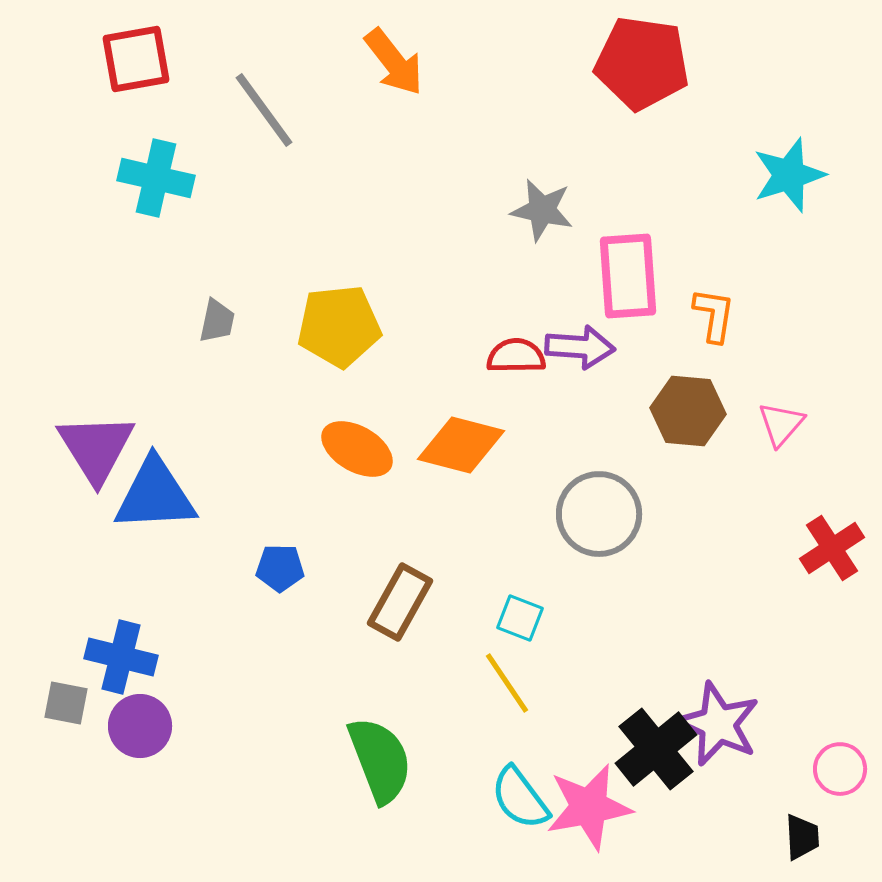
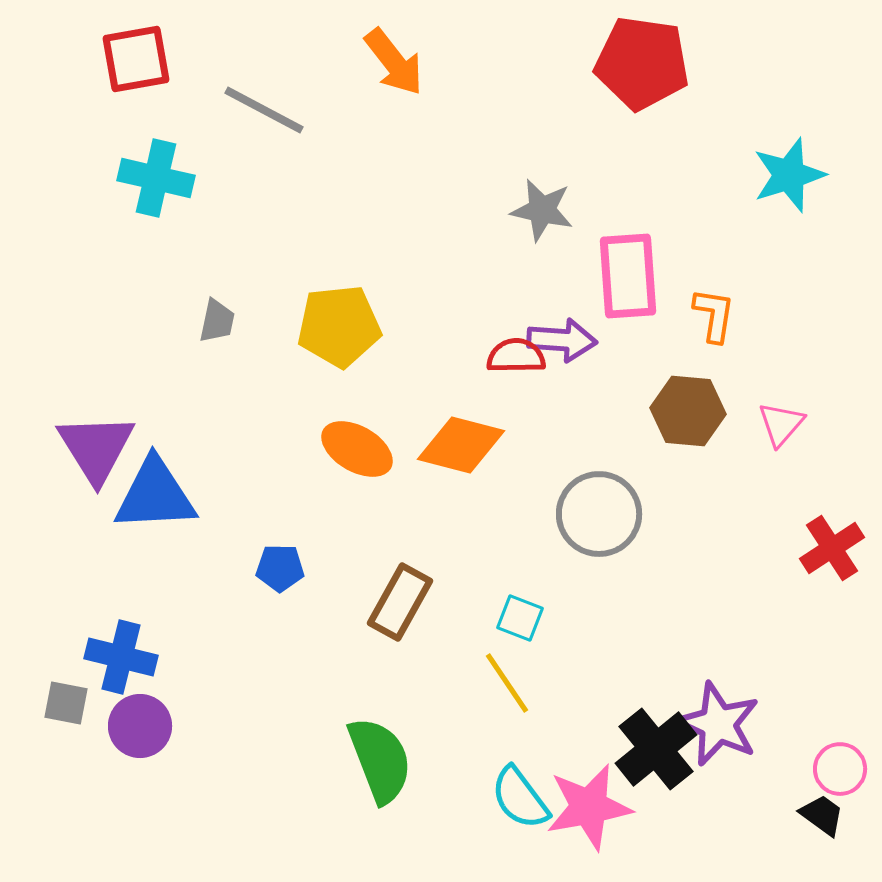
gray line: rotated 26 degrees counterclockwise
purple arrow: moved 18 px left, 7 px up
black trapezoid: moved 20 px right, 22 px up; rotated 51 degrees counterclockwise
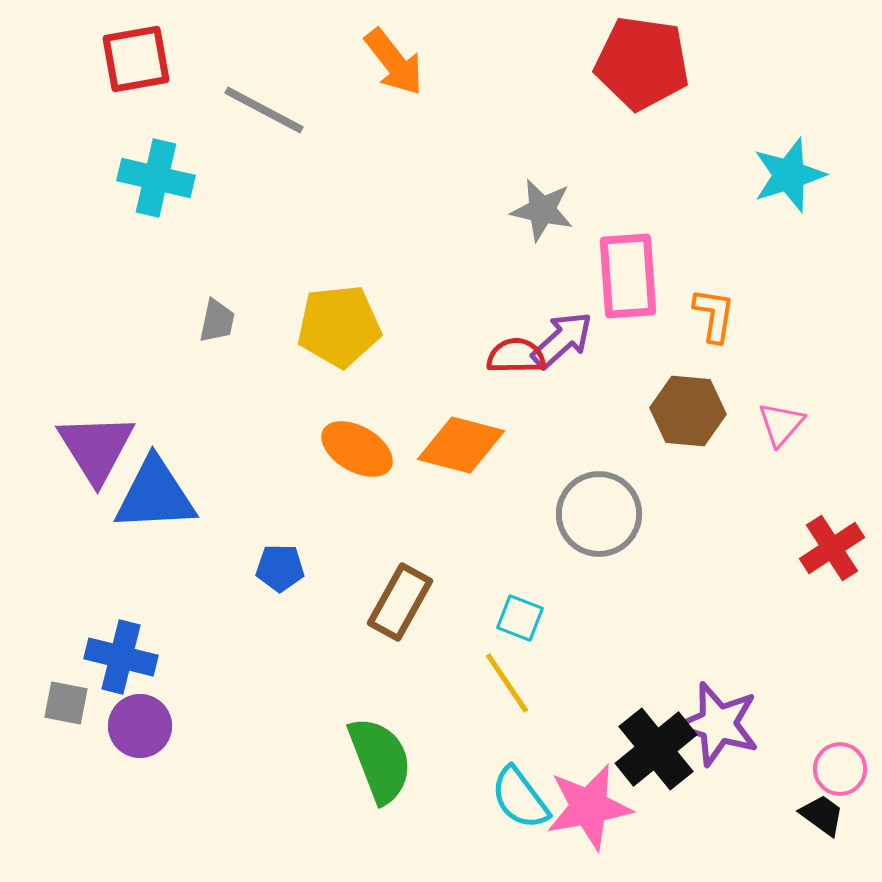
purple arrow: rotated 46 degrees counterclockwise
purple star: rotated 8 degrees counterclockwise
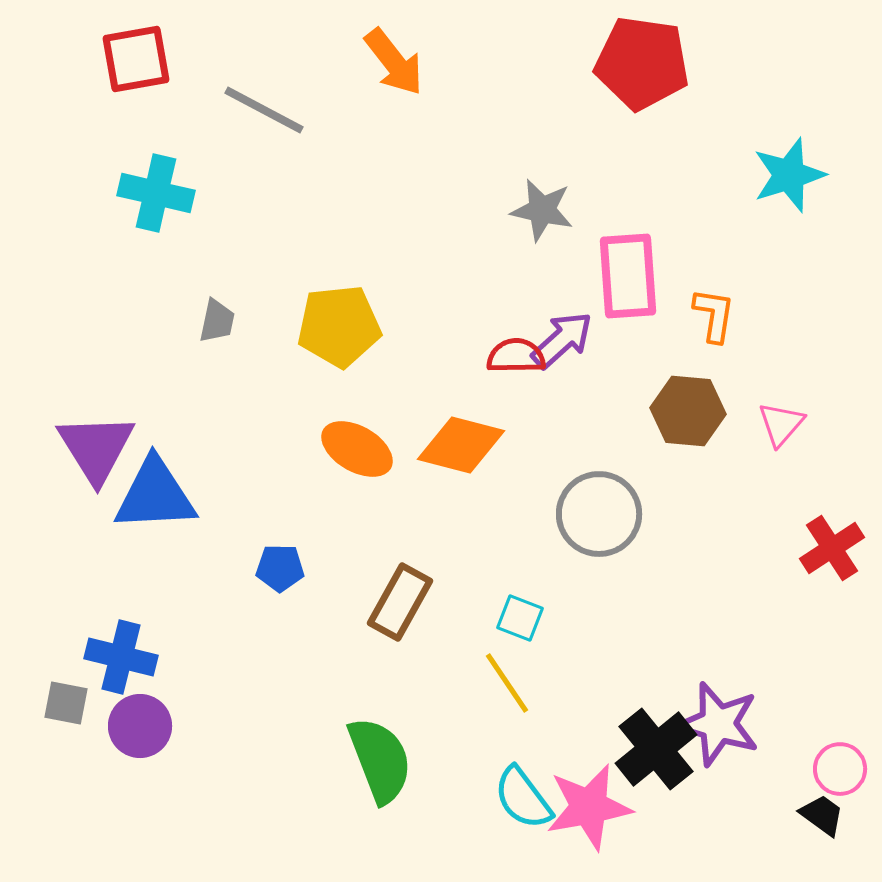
cyan cross: moved 15 px down
cyan semicircle: moved 3 px right
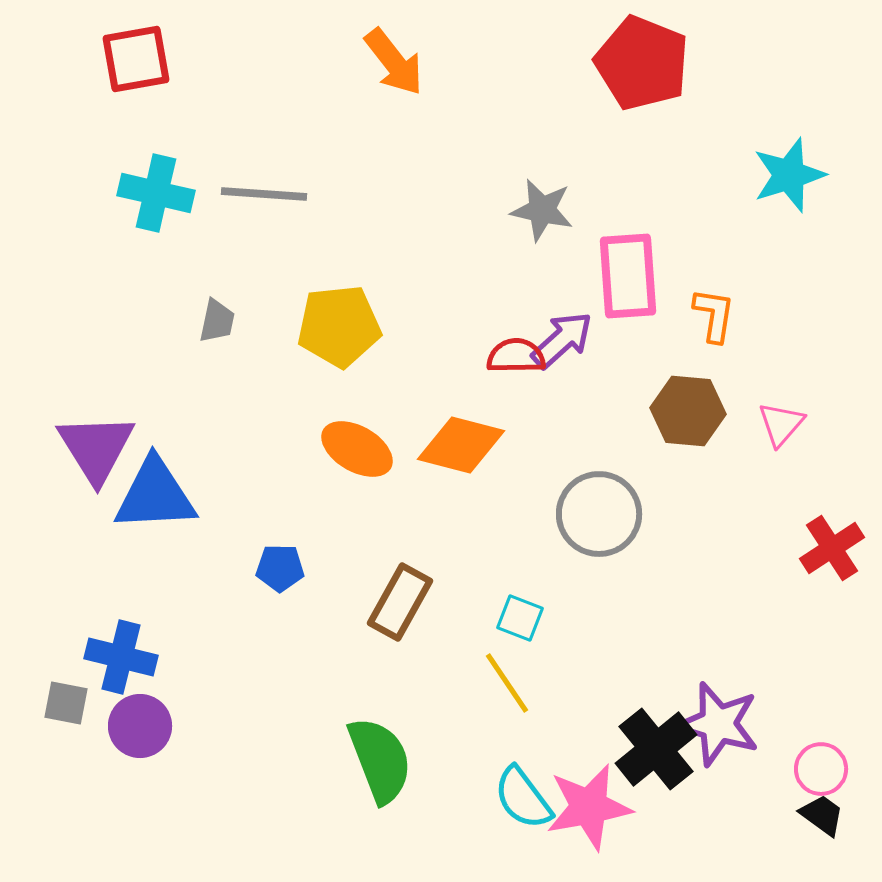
red pentagon: rotated 14 degrees clockwise
gray line: moved 84 px down; rotated 24 degrees counterclockwise
pink circle: moved 19 px left
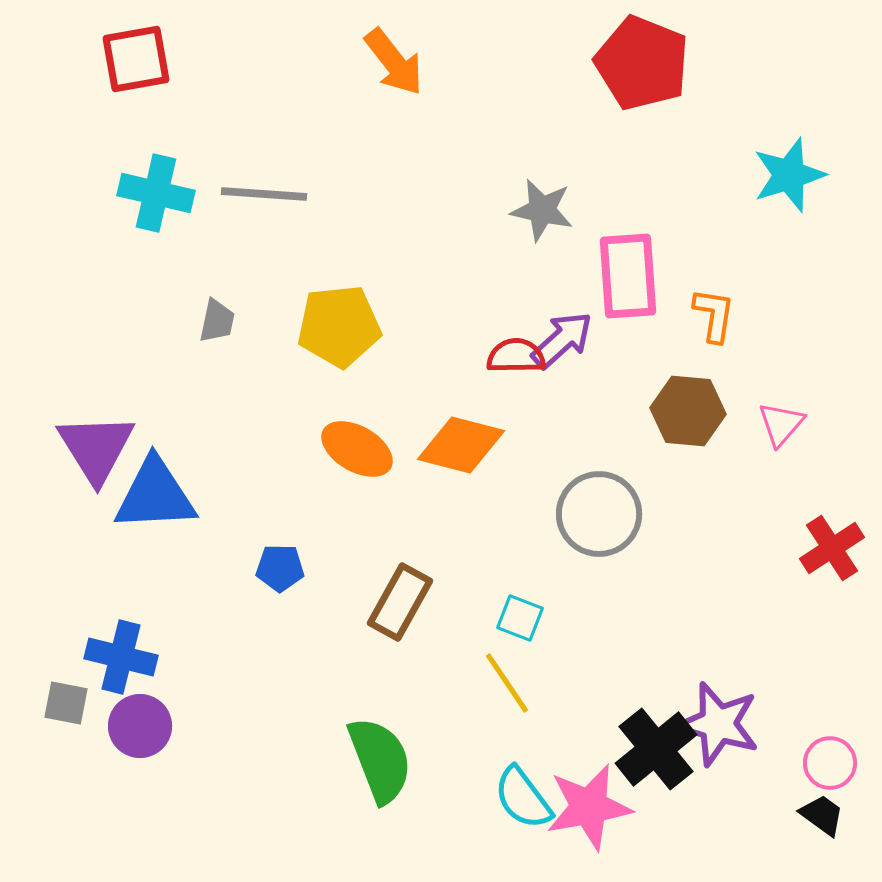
pink circle: moved 9 px right, 6 px up
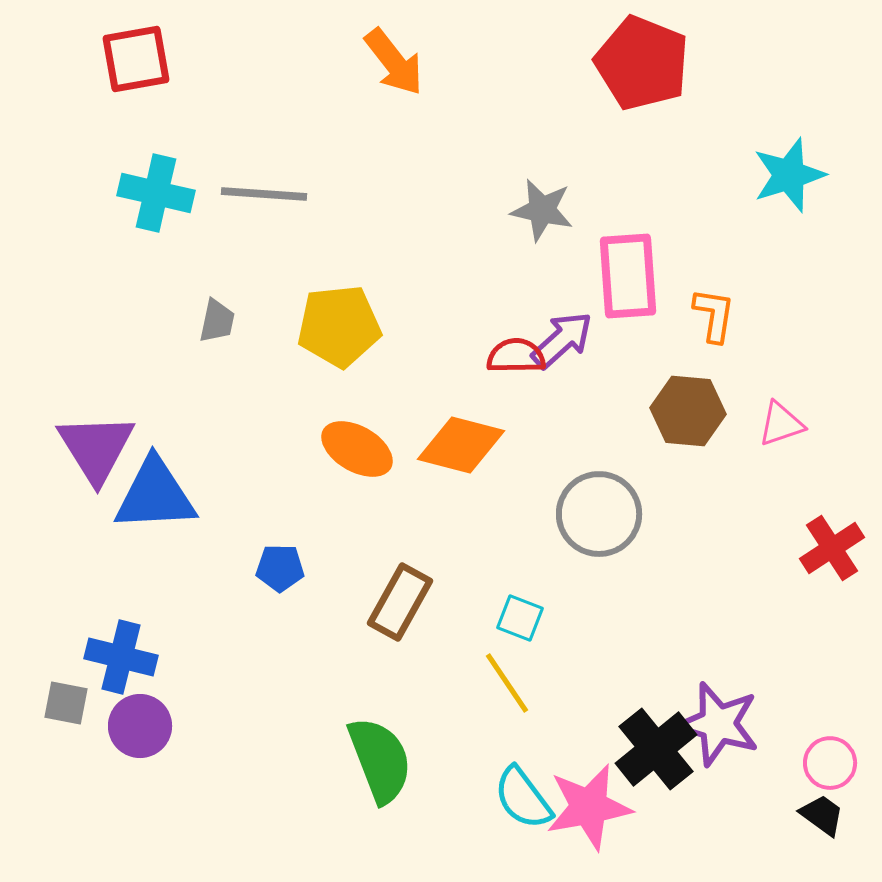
pink triangle: rotated 30 degrees clockwise
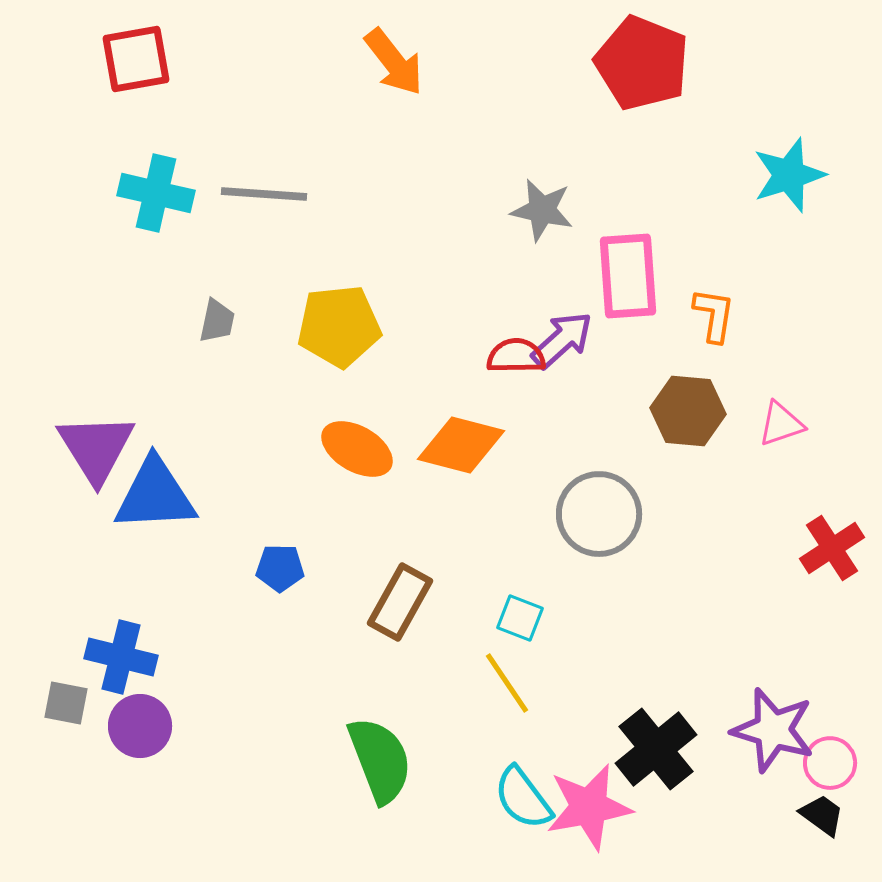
purple star: moved 55 px right, 6 px down
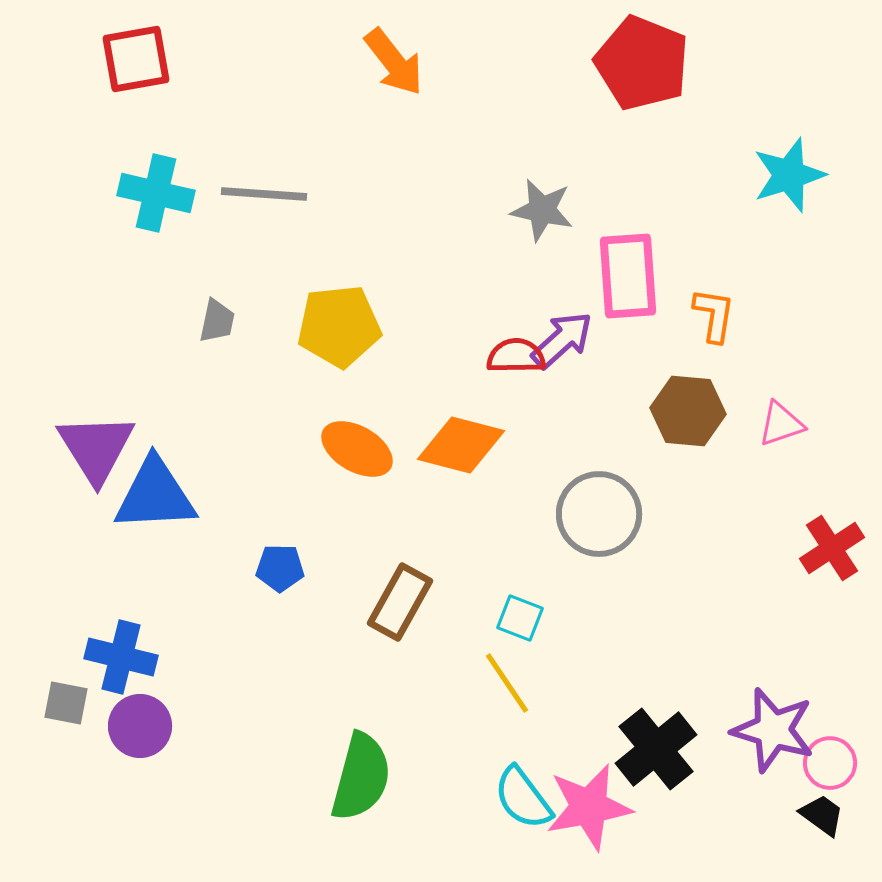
green semicircle: moved 19 px left, 17 px down; rotated 36 degrees clockwise
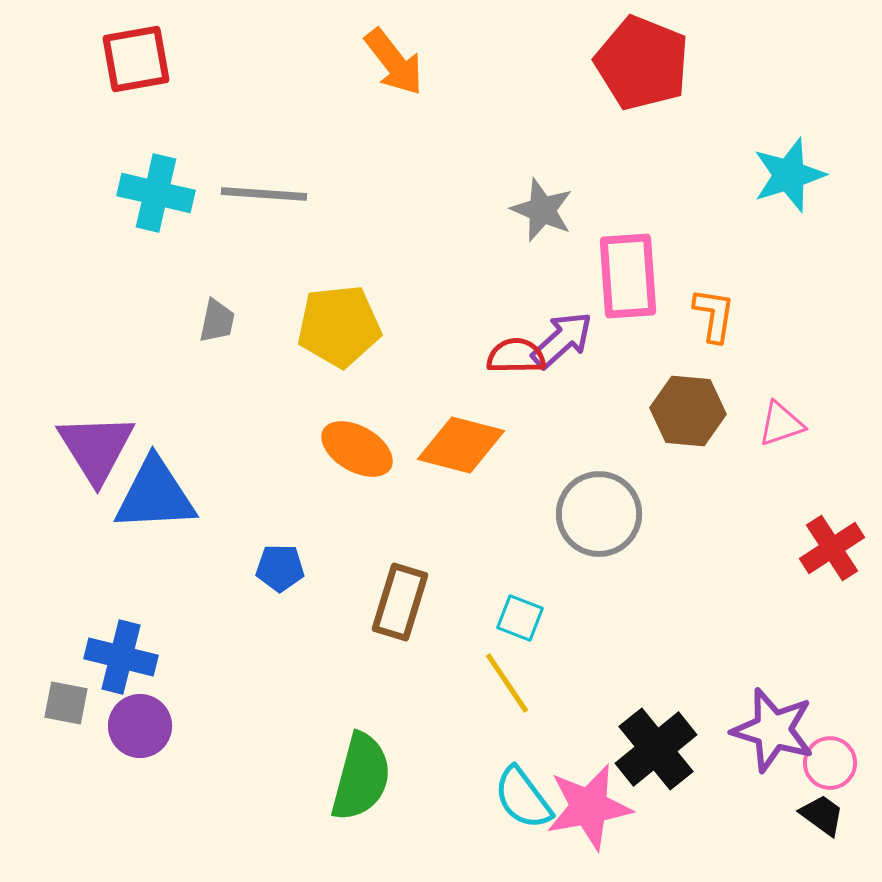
gray star: rotated 10 degrees clockwise
brown rectangle: rotated 12 degrees counterclockwise
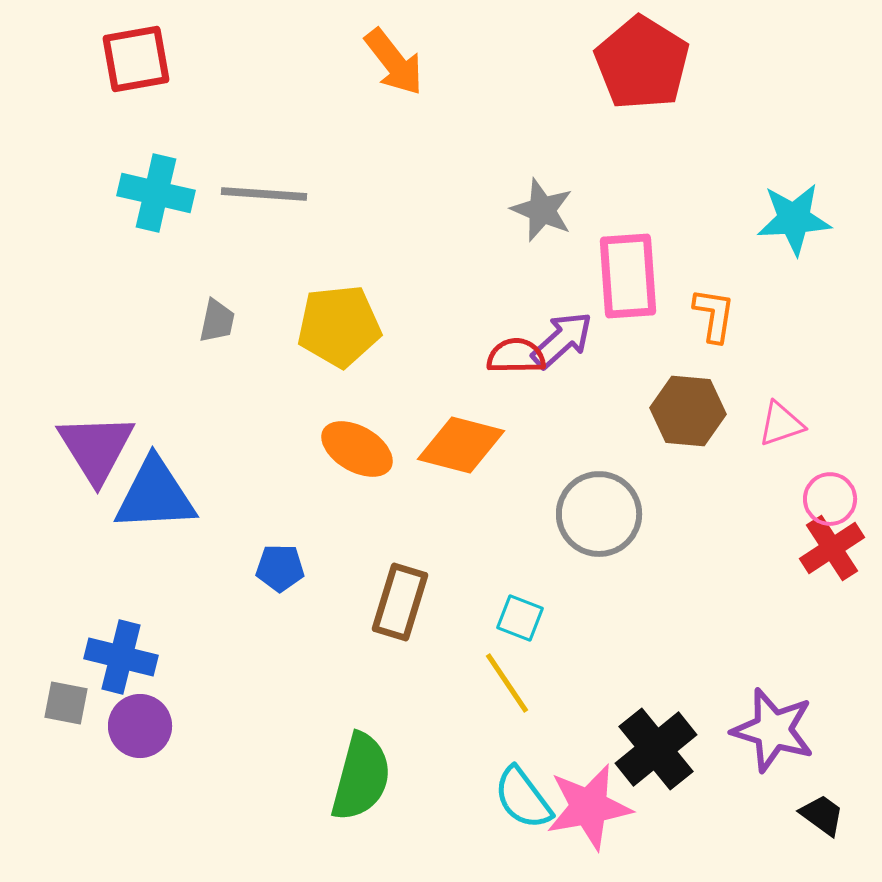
red pentagon: rotated 10 degrees clockwise
cyan star: moved 5 px right, 44 px down; rotated 14 degrees clockwise
pink circle: moved 264 px up
